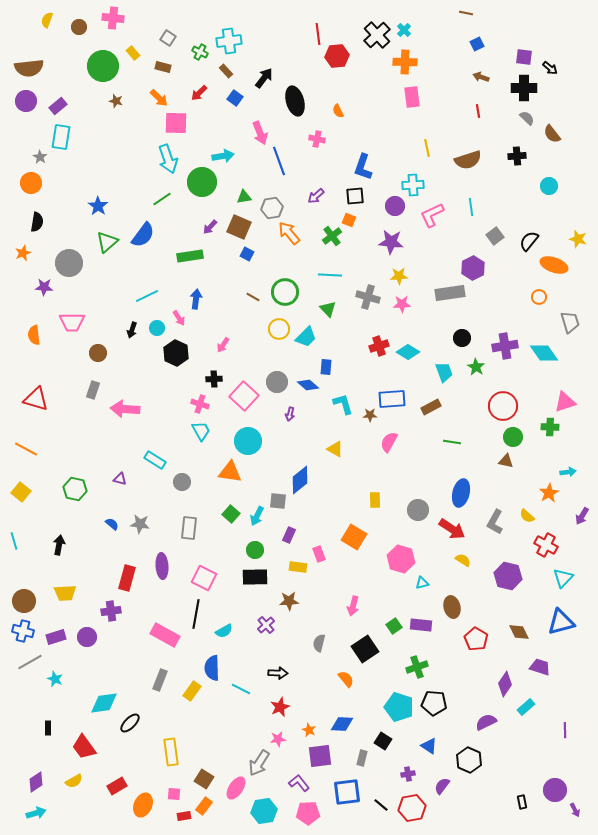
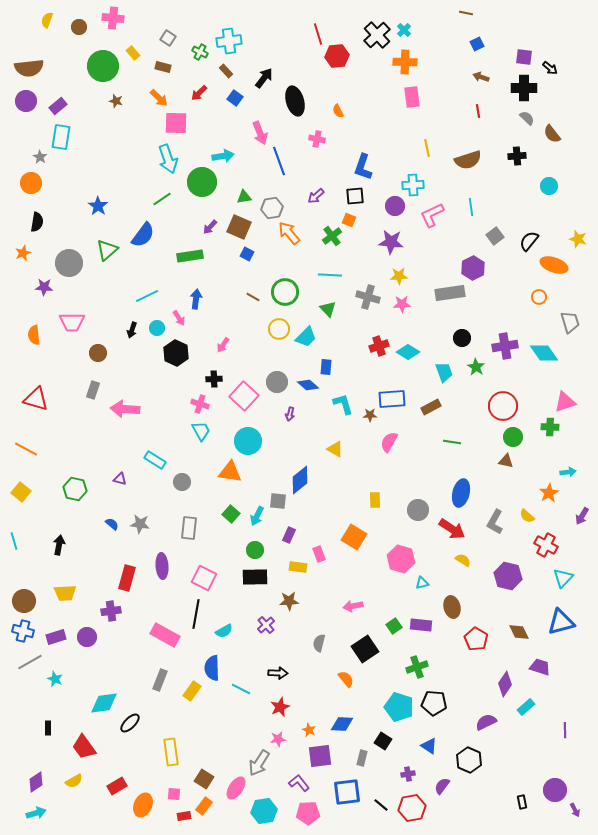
red line at (318, 34): rotated 10 degrees counterclockwise
green triangle at (107, 242): moved 8 px down
pink arrow at (353, 606): rotated 66 degrees clockwise
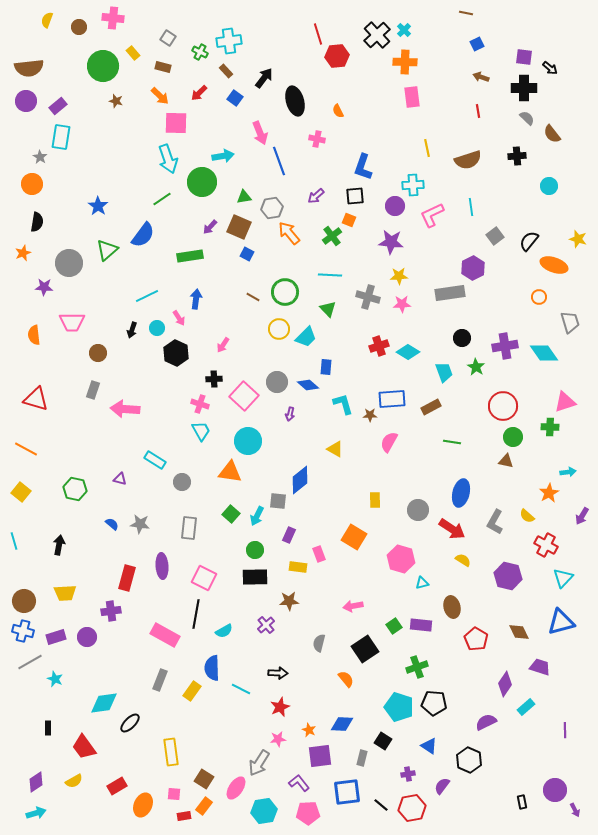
orange arrow at (159, 98): moved 1 px right, 2 px up
orange circle at (31, 183): moved 1 px right, 1 px down
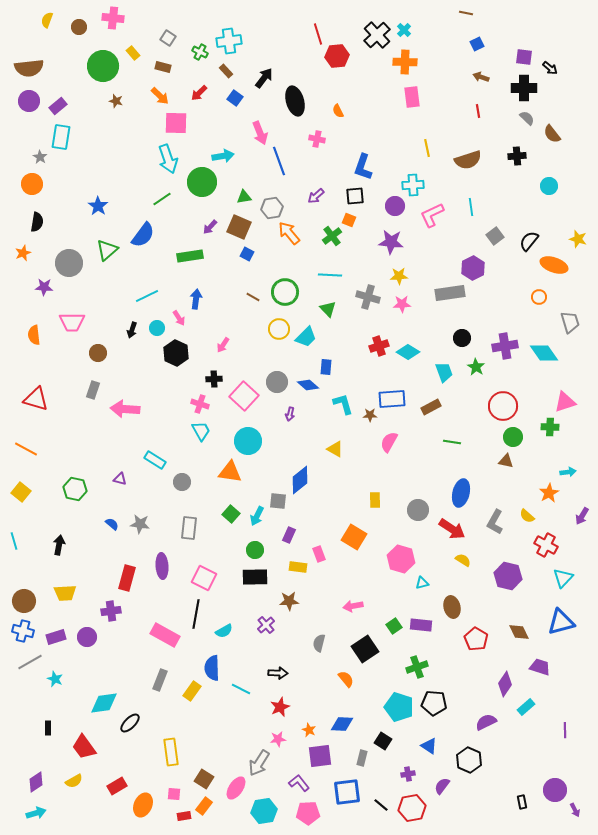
purple circle at (26, 101): moved 3 px right
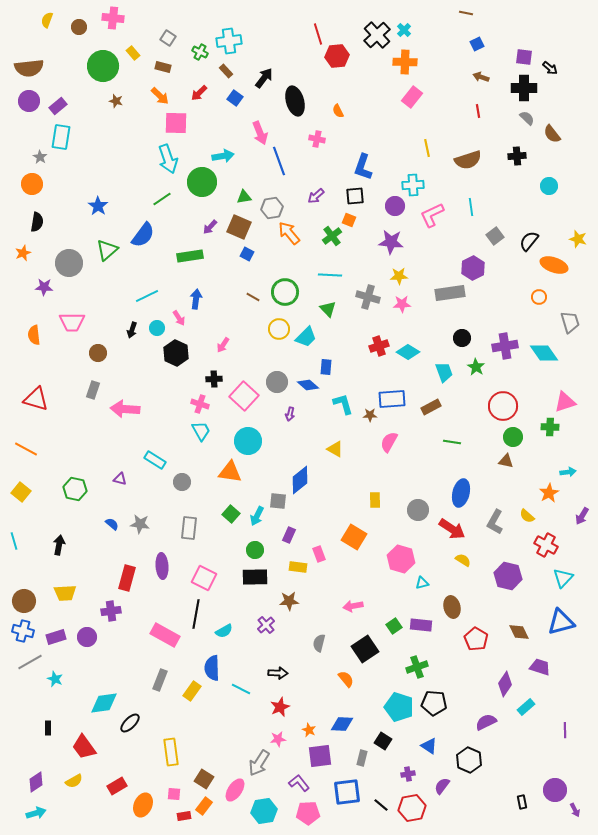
pink rectangle at (412, 97): rotated 45 degrees clockwise
pink ellipse at (236, 788): moved 1 px left, 2 px down
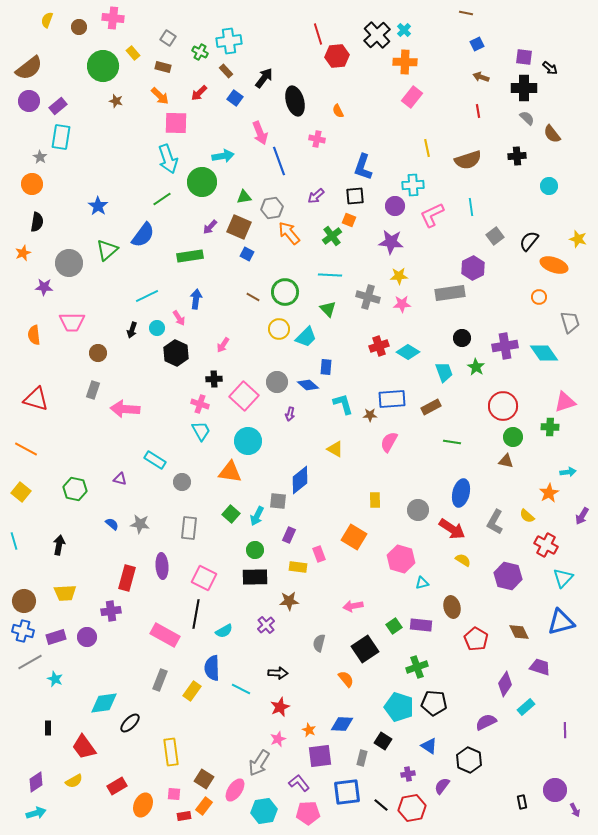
brown semicircle at (29, 68): rotated 32 degrees counterclockwise
pink star at (278, 739): rotated 14 degrees counterclockwise
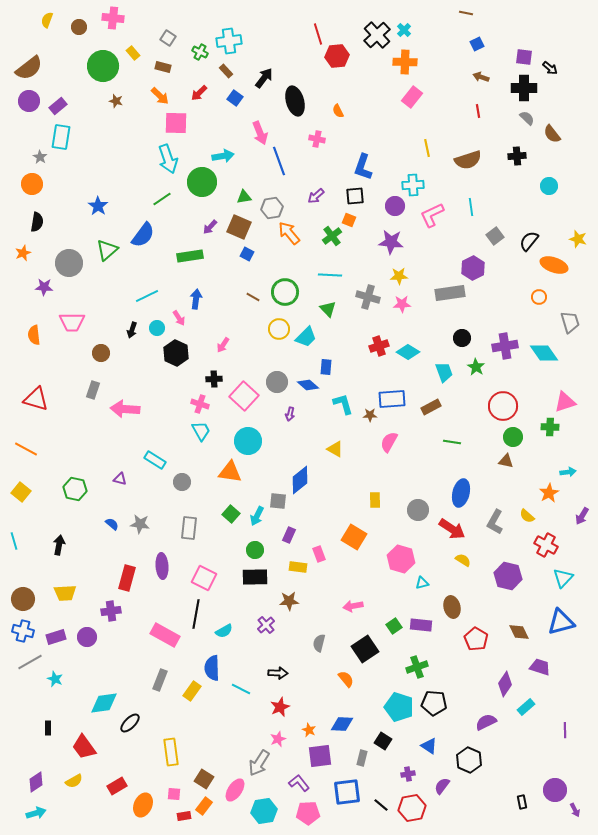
brown circle at (98, 353): moved 3 px right
brown circle at (24, 601): moved 1 px left, 2 px up
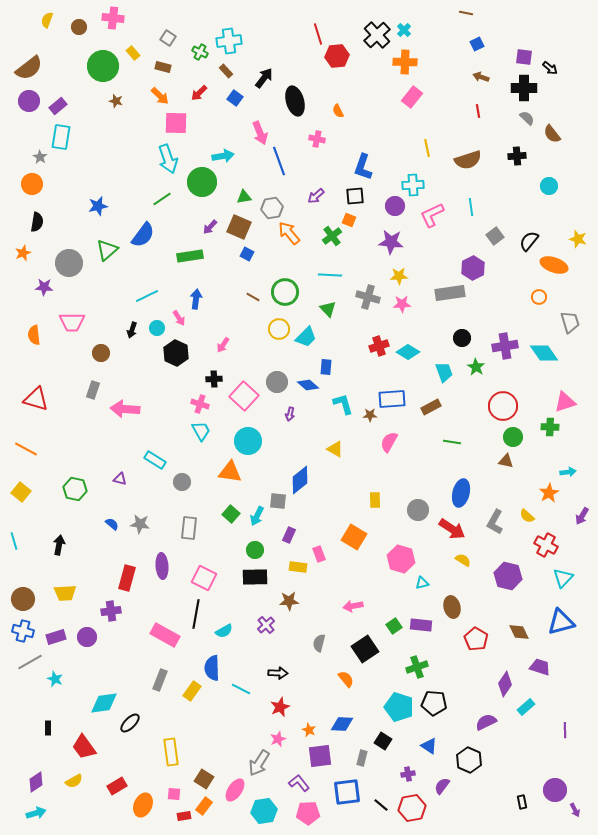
blue star at (98, 206): rotated 24 degrees clockwise
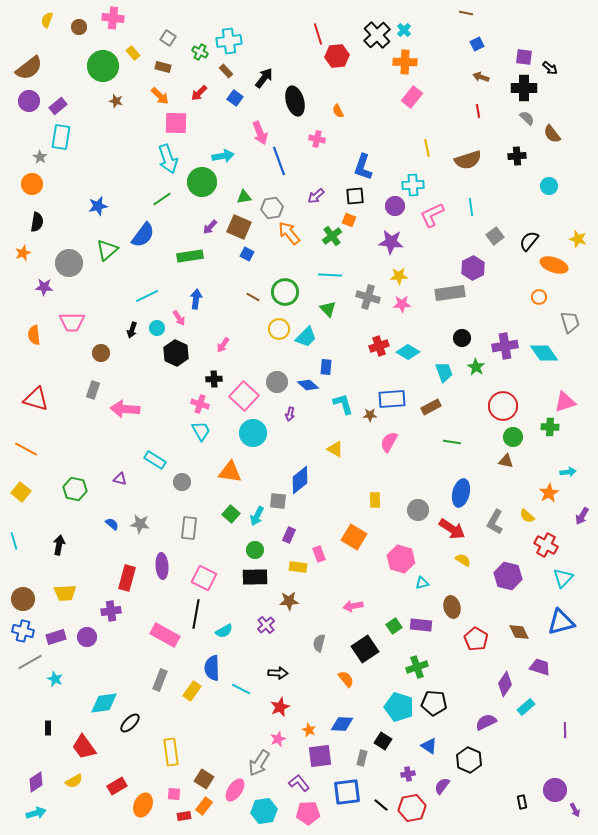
cyan circle at (248, 441): moved 5 px right, 8 px up
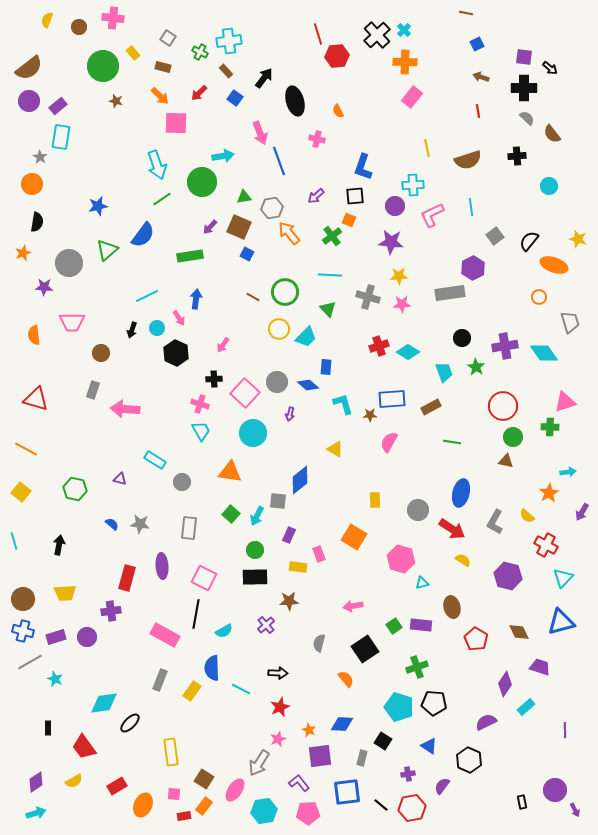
cyan arrow at (168, 159): moved 11 px left, 6 px down
pink square at (244, 396): moved 1 px right, 3 px up
purple arrow at (582, 516): moved 4 px up
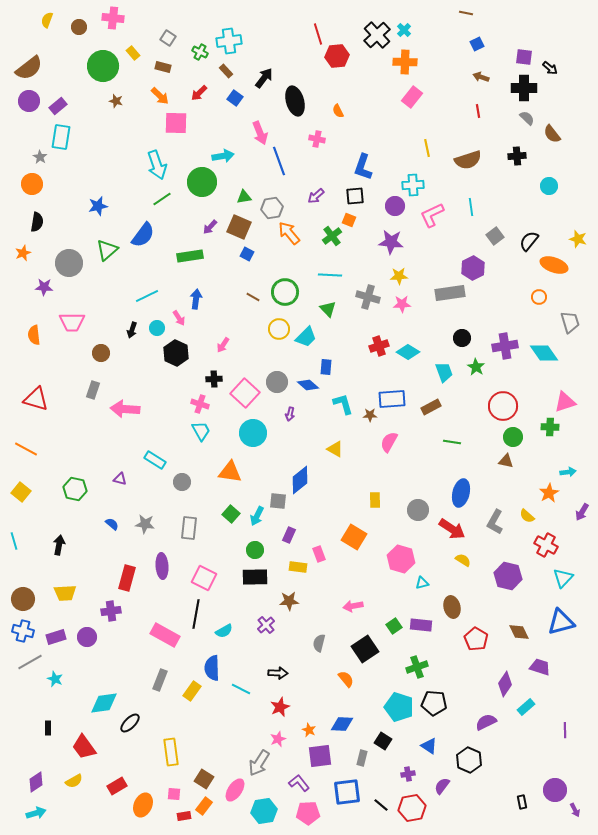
gray star at (140, 524): moved 5 px right
